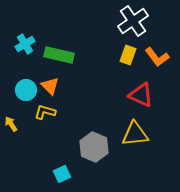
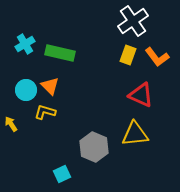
green rectangle: moved 1 px right, 2 px up
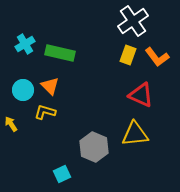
cyan circle: moved 3 px left
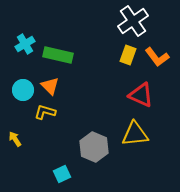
green rectangle: moved 2 px left, 2 px down
yellow arrow: moved 4 px right, 15 px down
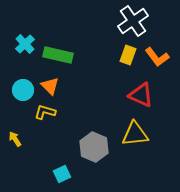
cyan cross: rotated 12 degrees counterclockwise
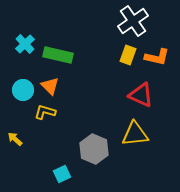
orange L-shape: rotated 40 degrees counterclockwise
yellow arrow: rotated 14 degrees counterclockwise
gray hexagon: moved 2 px down
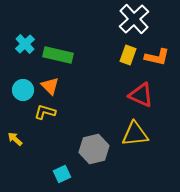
white cross: moved 1 px right, 2 px up; rotated 8 degrees counterclockwise
gray hexagon: rotated 24 degrees clockwise
